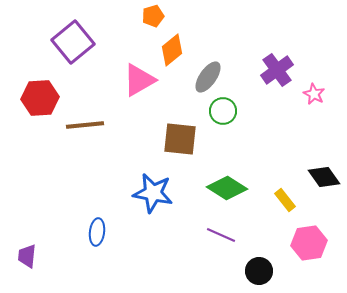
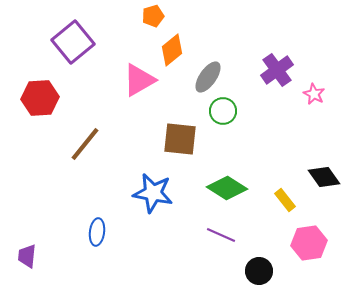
brown line: moved 19 px down; rotated 45 degrees counterclockwise
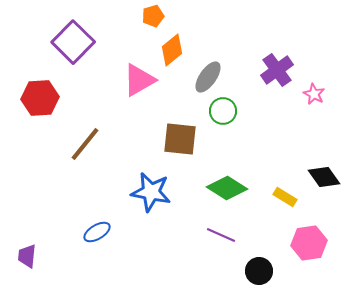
purple square: rotated 6 degrees counterclockwise
blue star: moved 2 px left, 1 px up
yellow rectangle: moved 3 px up; rotated 20 degrees counterclockwise
blue ellipse: rotated 52 degrees clockwise
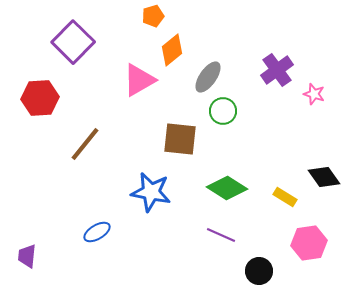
pink star: rotated 10 degrees counterclockwise
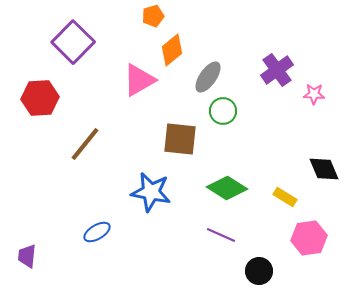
pink star: rotated 15 degrees counterclockwise
black diamond: moved 8 px up; rotated 12 degrees clockwise
pink hexagon: moved 5 px up
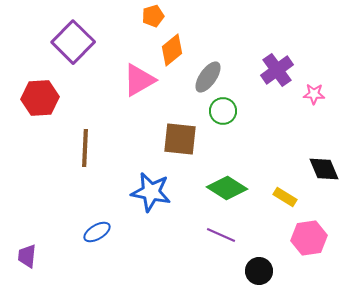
brown line: moved 4 px down; rotated 36 degrees counterclockwise
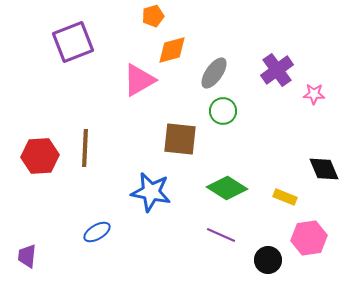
purple square: rotated 24 degrees clockwise
orange diamond: rotated 24 degrees clockwise
gray ellipse: moved 6 px right, 4 px up
red hexagon: moved 58 px down
yellow rectangle: rotated 10 degrees counterclockwise
black circle: moved 9 px right, 11 px up
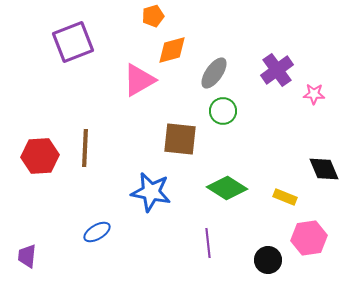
purple line: moved 13 px left, 8 px down; rotated 60 degrees clockwise
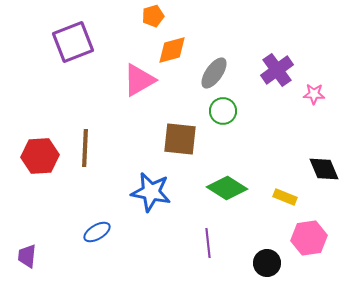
black circle: moved 1 px left, 3 px down
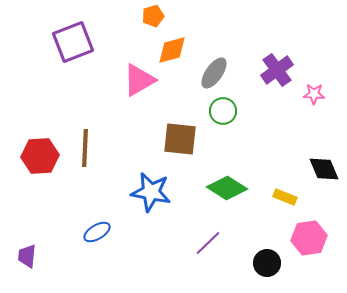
purple line: rotated 52 degrees clockwise
